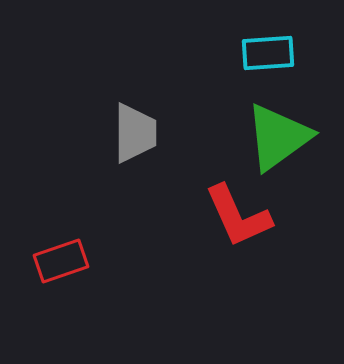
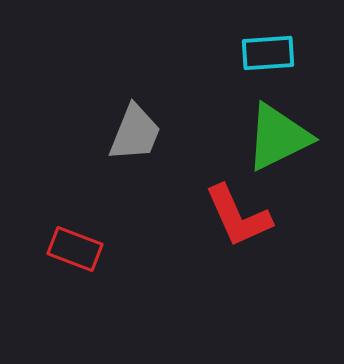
gray trapezoid: rotated 22 degrees clockwise
green triangle: rotated 10 degrees clockwise
red rectangle: moved 14 px right, 12 px up; rotated 40 degrees clockwise
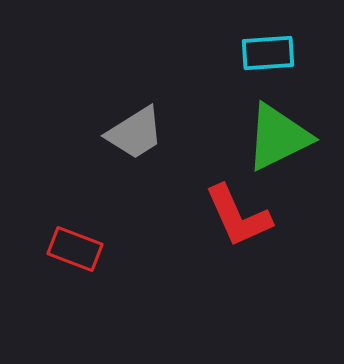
gray trapezoid: rotated 36 degrees clockwise
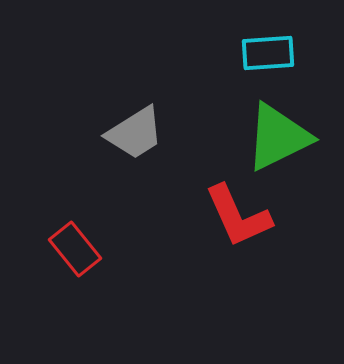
red rectangle: rotated 30 degrees clockwise
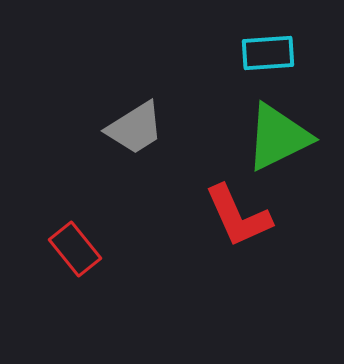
gray trapezoid: moved 5 px up
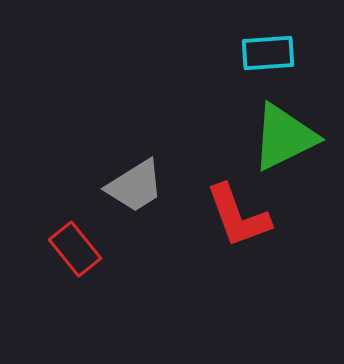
gray trapezoid: moved 58 px down
green triangle: moved 6 px right
red L-shape: rotated 4 degrees clockwise
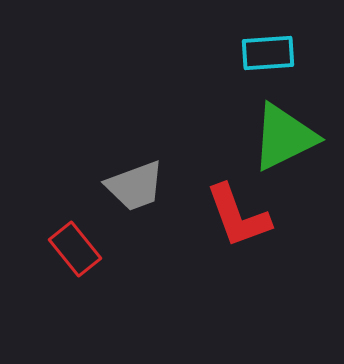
gray trapezoid: rotated 12 degrees clockwise
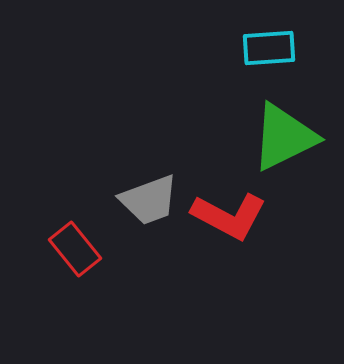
cyan rectangle: moved 1 px right, 5 px up
gray trapezoid: moved 14 px right, 14 px down
red L-shape: moved 9 px left; rotated 42 degrees counterclockwise
